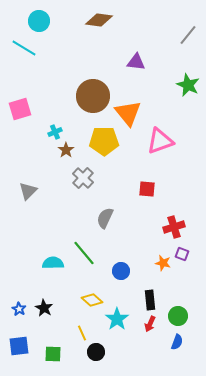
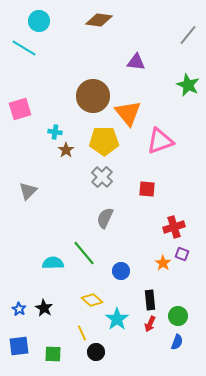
cyan cross: rotated 32 degrees clockwise
gray cross: moved 19 px right, 1 px up
orange star: rotated 21 degrees clockwise
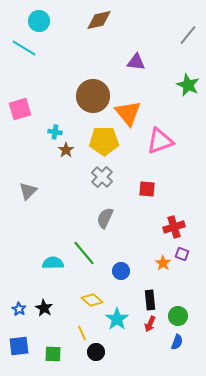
brown diamond: rotated 20 degrees counterclockwise
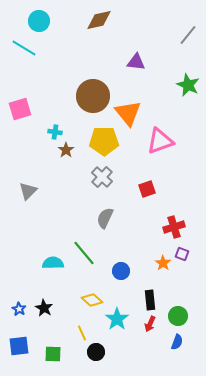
red square: rotated 24 degrees counterclockwise
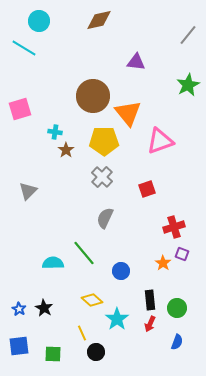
green star: rotated 20 degrees clockwise
green circle: moved 1 px left, 8 px up
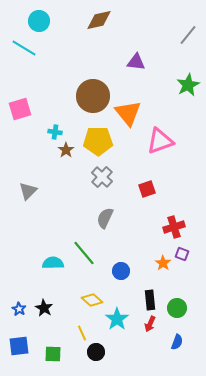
yellow pentagon: moved 6 px left
